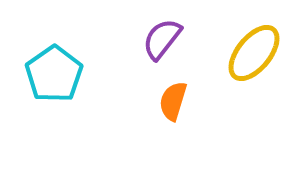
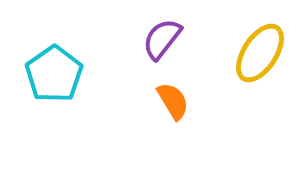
yellow ellipse: moved 6 px right; rotated 6 degrees counterclockwise
orange semicircle: rotated 132 degrees clockwise
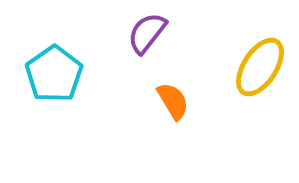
purple semicircle: moved 15 px left, 6 px up
yellow ellipse: moved 14 px down
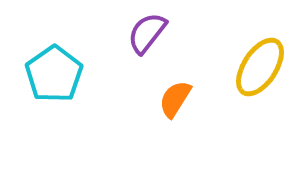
orange semicircle: moved 2 px right, 2 px up; rotated 117 degrees counterclockwise
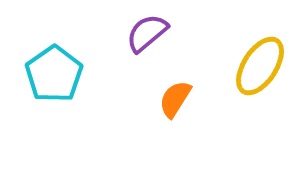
purple semicircle: rotated 12 degrees clockwise
yellow ellipse: moved 1 px up
